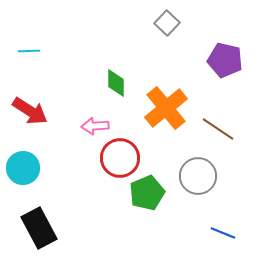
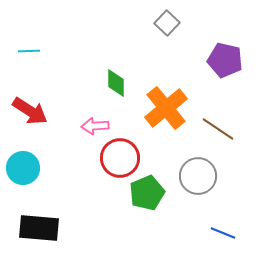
black rectangle: rotated 57 degrees counterclockwise
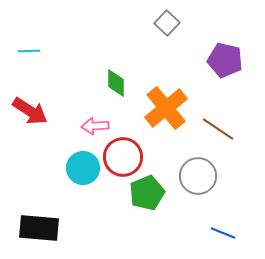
red circle: moved 3 px right, 1 px up
cyan circle: moved 60 px right
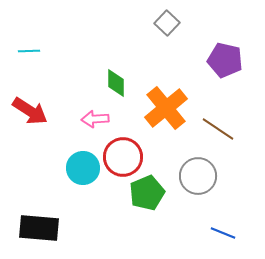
pink arrow: moved 7 px up
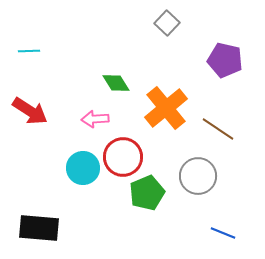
green diamond: rotated 32 degrees counterclockwise
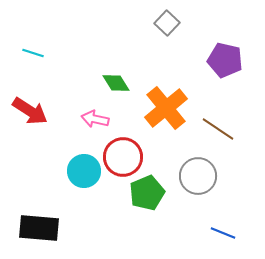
cyan line: moved 4 px right, 2 px down; rotated 20 degrees clockwise
pink arrow: rotated 16 degrees clockwise
cyan circle: moved 1 px right, 3 px down
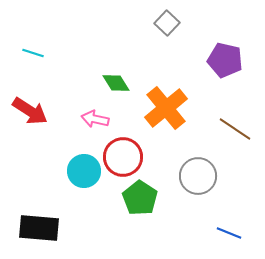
brown line: moved 17 px right
green pentagon: moved 7 px left, 5 px down; rotated 16 degrees counterclockwise
blue line: moved 6 px right
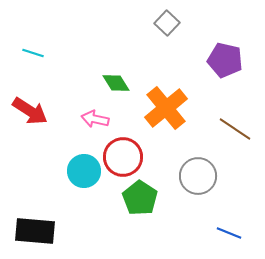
black rectangle: moved 4 px left, 3 px down
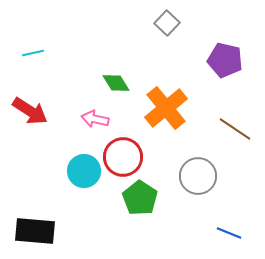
cyan line: rotated 30 degrees counterclockwise
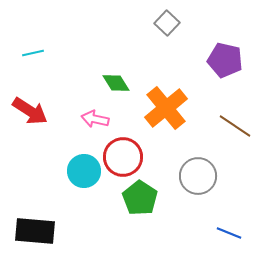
brown line: moved 3 px up
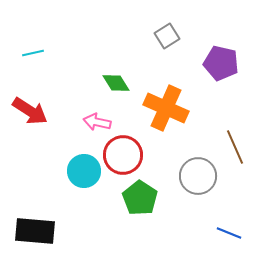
gray square: moved 13 px down; rotated 15 degrees clockwise
purple pentagon: moved 4 px left, 3 px down
orange cross: rotated 27 degrees counterclockwise
pink arrow: moved 2 px right, 3 px down
brown line: moved 21 px down; rotated 32 degrees clockwise
red circle: moved 2 px up
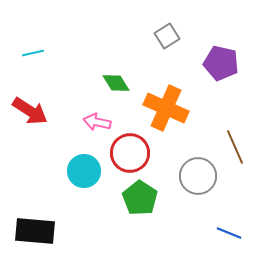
red circle: moved 7 px right, 2 px up
